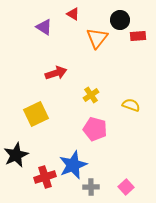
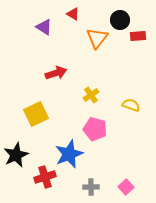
blue star: moved 4 px left, 11 px up
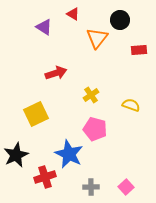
red rectangle: moved 1 px right, 14 px down
blue star: rotated 24 degrees counterclockwise
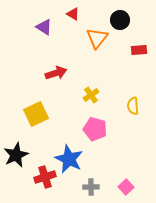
yellow semicircle: moved 2 px right, 1 px down; rotated 114 degrees counterclockwise
blue star: moved 5 px down
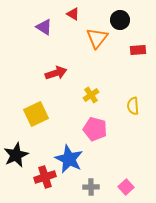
red rectangle: moved 1 px left
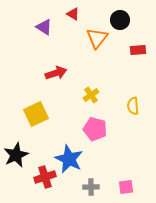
pink square: rotated 35 degrees clockwise
